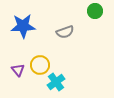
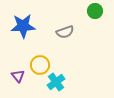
purple triangle: moved 6 px down
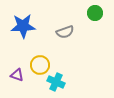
green circle: moved 2 px down
purple triangle: moved 1 px left, 1 px up; rotated 32 degrees counterclockwise
cyan cross: rotated 30 degrees counterclockwise
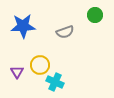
green circle: moved 2 px down
purple triangle: moved 3 px up; rotated 40 degrees clockwise
cyan cross: moved 1 px left
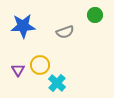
purple triangle: moved 1 px right, 2 px up
cyan cross: moved 2 px right, 1 px down; rotated 18 degrees clockwise
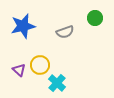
green circle: moved 3 px down
blue star: rotated 10 degrees counterclockwise
purple triangle: moved 1 px right; rotated 16 degrees counterclockwise
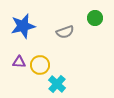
purple triangle: moved 8 px up; rotated 40 degrees counterclockwise
cyan cross: moved 1 px down
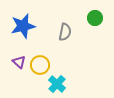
gray semicircle: rotated 60 degrees counterclockwise
purple triangle: rotated 40 degrees clockwise
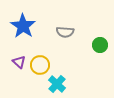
green circle: moved 5 px right, 27 px down
blue star: rotated 25 degrees counterclockwise
gray semicircle: rotated 84 degrees clockwise
